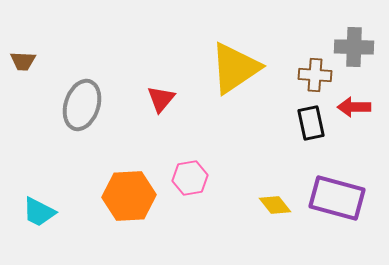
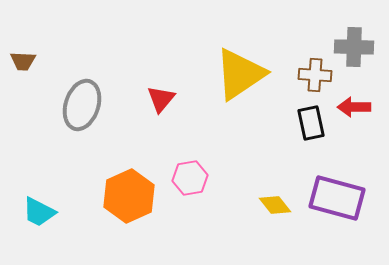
yellow triangle: moved 5 px right, 6 px down
orange hexagon: rotated 21 degrees counterclockwise
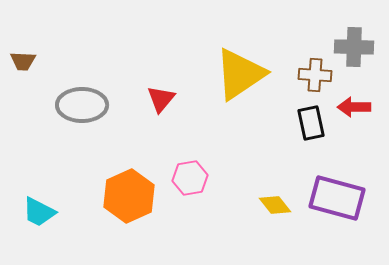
gray ellipse: rotated 72 degrees clockwise
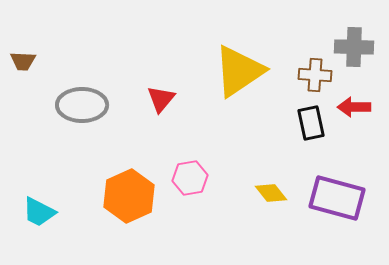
yellow triangle: moved 1 px left, 3 px up
yellow diamond: moved 4 px left, 12 px up
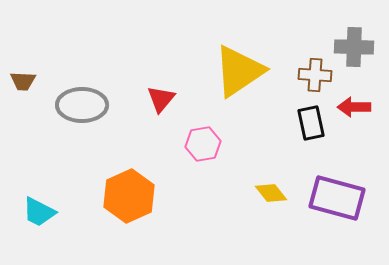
brown trapezoid: moved 20 px down
pink hexagon: moved 13 px right, 34 px up
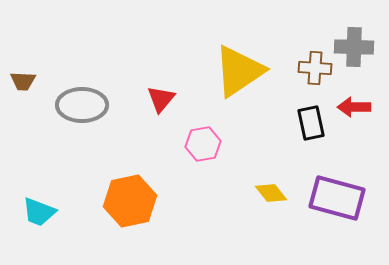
brown cross: moved 7 px up
orange hexagon: moved 1 px right, 5 px down; rotated 12 degrees clockwise
cyan trapezoid: rotated 6 degrees counterclockwise
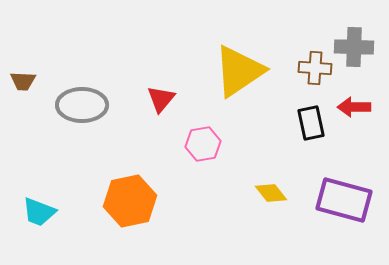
purple rectangle: moved 7 px right, 2 px down
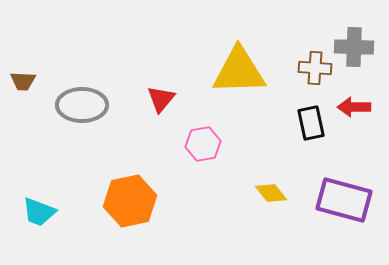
yellow triangle: rotated 32 degrees clockwise
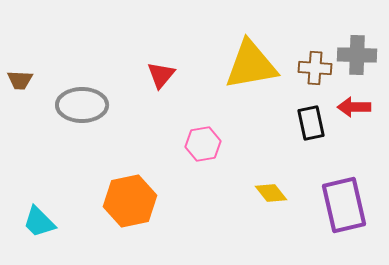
gray cross: moved 3 px right, 8 px down
yellow triangle: moved 12 px right, 6 px up; rotated 8 degrees counterclockwise
brown trapezoid: moved 3 px left, 1 px up
red triangle: moved 24 px up
purple rectangle: moved 5 px down; rotated 62 degrees clockwise
cyan trapezoid: moved 10 px down; rotated 24 degrees clockwise
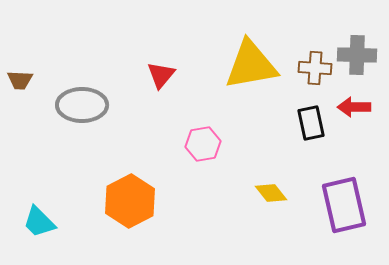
orange hexagon: rotated 15 degrees counterclockwise
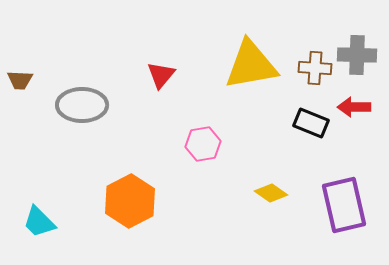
black rectangle: rotated 56 degrees counterclockwise
yellow diamond: rotated 16 degrees counterclockwise
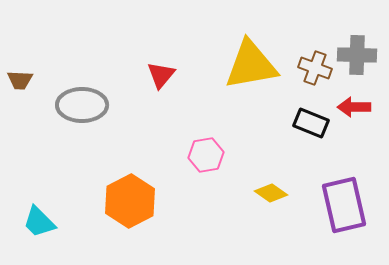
brown cross: rotated 16 degrees clockwise
pink hexagon: moved 3 px right, 11 px down
